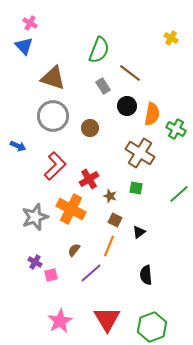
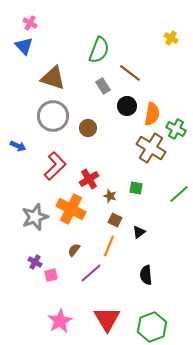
brown circle: moved 2 px left
brown cross: moved 11 px right, 5 px up
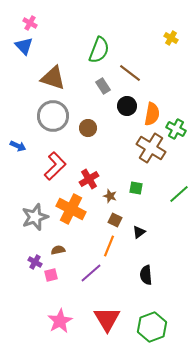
brown semicircle: moved 16 px left; rotated 40 degrees clockwise
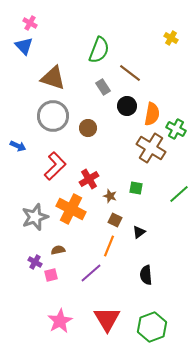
gray rectangle: moved 1 px down
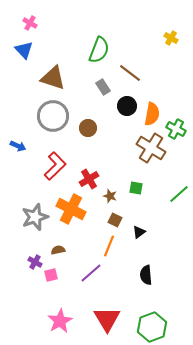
blue triangle: moved 4 px down
